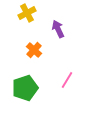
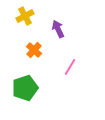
yellow cross: moved 2 px left, 3 px down
pink line: moved 3 px right, 13 px up
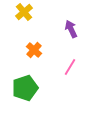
yellow cross: moved 1 px left, 4 px up; rotated 12 degrees counterclockwise
purple arrow: moved 13 px right
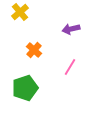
yellow cross: moved 4 px left
purple arrow: rotated 78 degrees counterclockwise
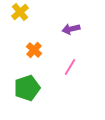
green pentagon: moved 2 px right
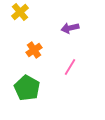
purple arrow: moved 1 px left, 1 px up
orange cross: rotated 14 degrees clockwise
green pentagon: rotated 25 degrees counterclockwise
